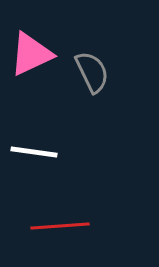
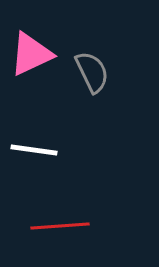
white line: moved 2 px up
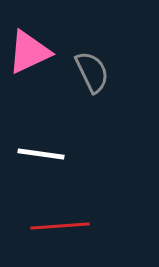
pink triangle: moved 2 px left, 2 px up
white line: moved 7 px right, 4 px down
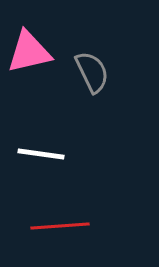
pink triangle: rotated 12 degrees clockwise
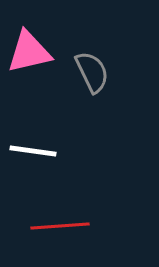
white line: moved 8 px left, 3 px up
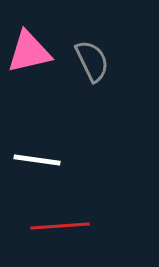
gray semicircle: moved 11 px up
white line: moved 4 px right, 9 px down
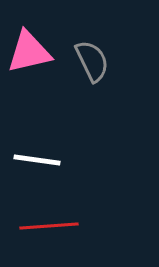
red line: moved 11 px left
